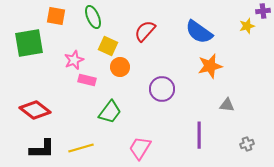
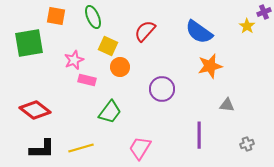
purple cross: moved 1 px right, 1 px down; rotated 16 degrees counterclockwise
yellow star: rotated 21 degrees counterclockwise
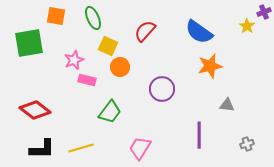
green ellipse: moved 1 px down
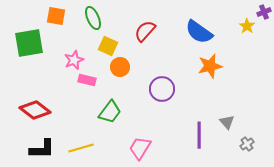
gray triangle: moved 17 px down; rotated 42 degrees clockwise
gray cross: rotated 16 degrees counterclockwise
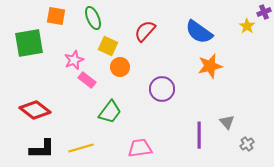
pink rectangle: rotated 24 degrees clockwise
pink trapezoid: rotated 50 degrees clockwise
